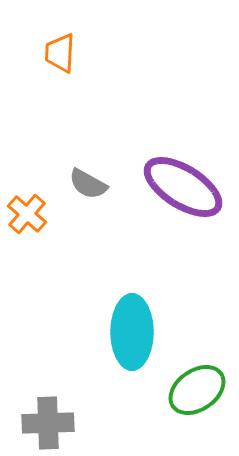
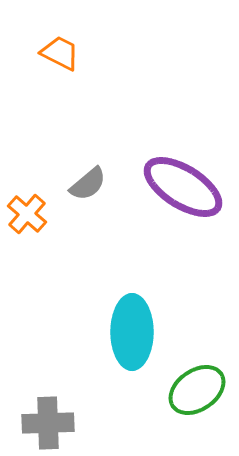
orange trapezoid: rotated 114 degrees clockwise
gray semicircle: rotated 69 degrees counterclockwise
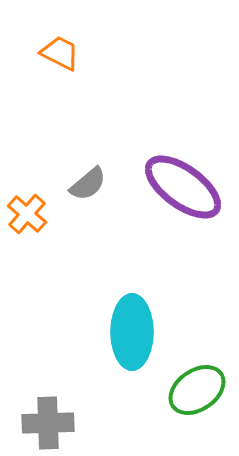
purple ellipse: rotated 4 degrees clockwise
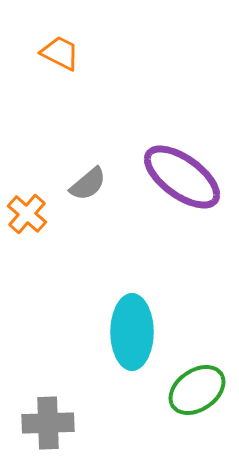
purple ellipse: moved 1 px left, 10 px up
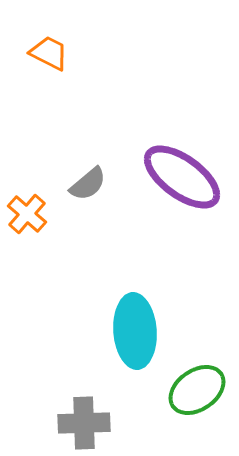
orange trapezoid: moved 11 px left
cyan ellipse: moved 3 px right, 1 px up; rotated 4 degrees counterclockwise
gray cross: moved 36 px right
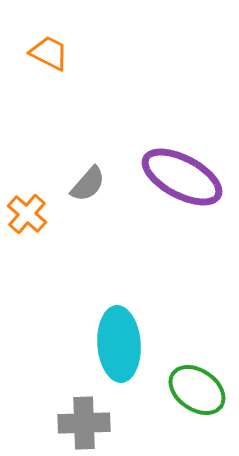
purple ellipse: rotated 8 degrees counterclockwise
gray semicircle: rotated 9 degrees counterclockwise
cyan ellipse: moved 16 px left, 13 px down
green ellipse: rotated 70 degrees clockwise
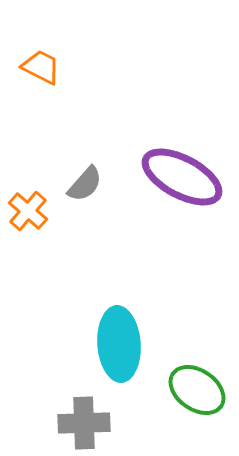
orange trapezoid: moved 8 px left, 14 px down
gray semicircle: moved 3 px left
orange cross: moved 1 px right, 3 px up
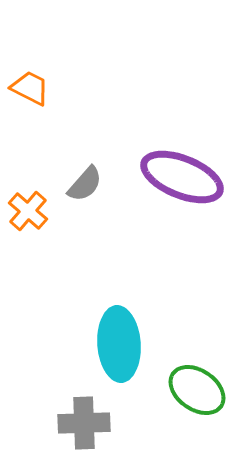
orange trapezoid: moved 11 px left, 21 px down
purple ellipse: rotated 6 degrees counterclockwise
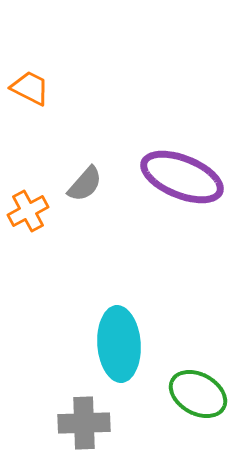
orange cross: rotated 21 degrees clockwise
green ellipse: moved 1 px right, 4 px down; rotated 6 degrees counterclockwise
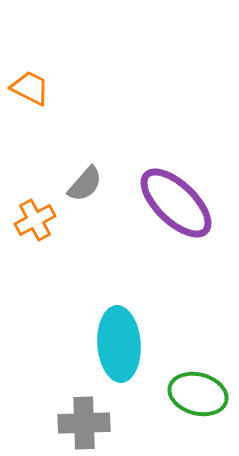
purple ellipse: moved 6 px left, 26 px down; rotated 22 degrees clockwise
orange cross: moved 7 px right, 9 px down
green ellipse: rotated 14 degrees counterclockwise
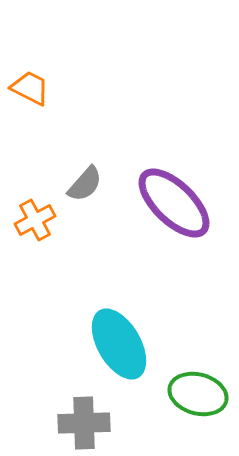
purple ellipse: moved 2 px left
cyan ellipse: rotated 26 degrees counterclockwise
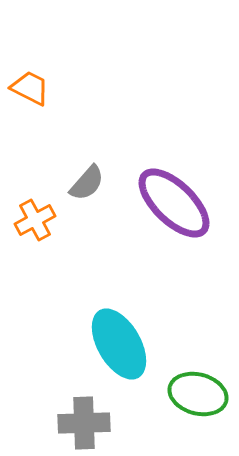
gray semicircle: moved 2 px right, 1 px up
